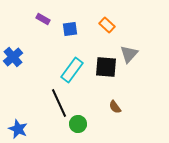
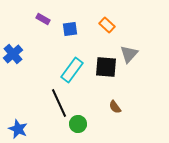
blue cross: moved 3 px up
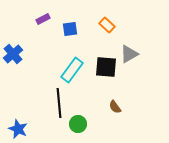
purple rectangle: rotated 56 degrees counterclockwise
gray triangle: rotated 18 degrees clockwise
black line: rotated 20 degrees clockwise
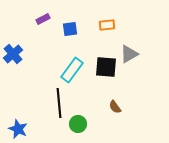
orange rectangle: rotated 49 degrees counterclockwise
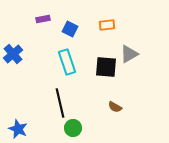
purple rectangle: rotated 16 degrees clockwise
blue square: rotated 35 degrees clockwise
cyan rectangle: moved 5 px left, 8 px up; rotated 55 degrees counterclockwise
black line: moved 1 px right; rotated 8 degrees counterclockwise
brown semicircle: rotated 24 degrees counterclockwise
green circle: moved 5 px left, 4 px down
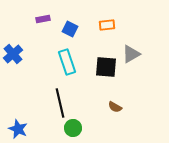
gray triangle: moved 2 px right
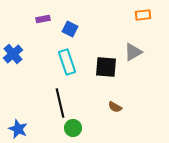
orange rectangle: moved 36 px right, 10 px up
gray triangle: moved 2 px right, 2 px up
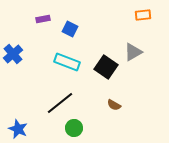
cyan rectangle: rotated 50 degrees counterclockwise
black square: rotated 30 degrees clockwise
black line: rotated 64 degrees clockwise
brown semicircle: moved 1 px left, 2 px up
green circle: moved 1 px right
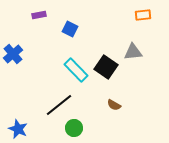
purple rectangle: moved 4 px left, 4 px up
gray triangle: rotated 24 degrees clockwise
cyan rectangle: moved 9 px right, 8 px down; rotated 25 degrees clockwise
black line: moved 1 px left, 2 px down
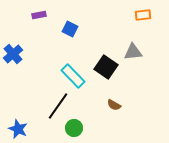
cyan rectangle: moved 3 px left, 6 px down
black line: moved 1 px left, 1 px down; rotated 16 degrees counterclockwise
